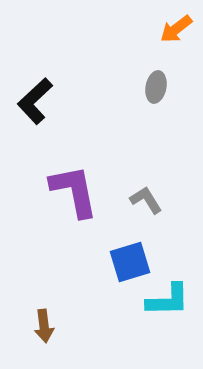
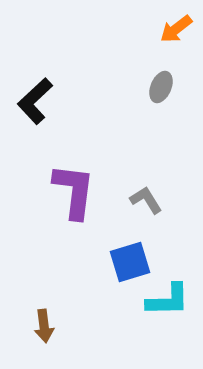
gray ellipse: moved 5 px right; rotated 12 degrees clockwise
purple L-shape: rotated 18 degrees clockwise
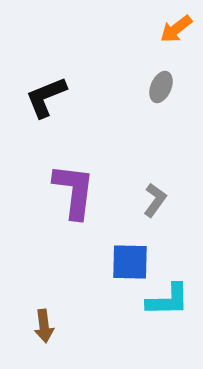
black L-shape: moved 11 px right, 4 px up; rotated 21 degrees clockwise
gray L-shape: moved 9 px right; rotated 68 degrees clockwise
blue square: rotated 18 degrees clockwise
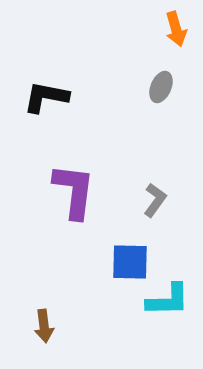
orange arrow: rotated 68 degrees counterclockwise
black L-shape: rotated 33 degrees clockwise
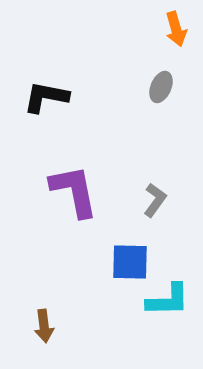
purple L-shape: rotated 18 degrees counterclockwise
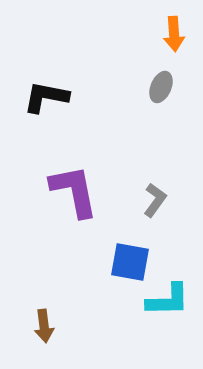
orange arrow: moved 2 px left, 5 px down; rotated 12 degrees clockwise
blue square: rotated 9 degrees clockwise
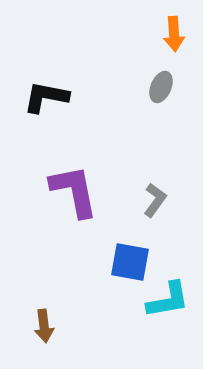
cyan L-shape: rotated 9 degrees counterclockwise
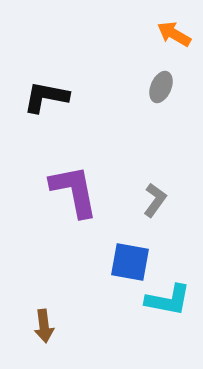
orange arrow: rotated 124 degrees clockwise
cyan L-shape: rotated 21 degrees clockwise
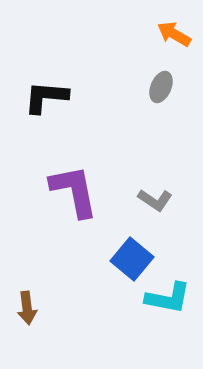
black L-shape: rotated 6 degrees counterclockwise
gray L-shape: rotated 88 degrees clockwise
blue square: moved 2 px right, 3 px up; rotated 30 degrees clockwise
cyan L-shape: moved 2 px up
brown arrow: moved 17 px left, 18 px up
